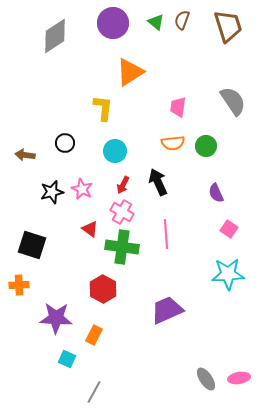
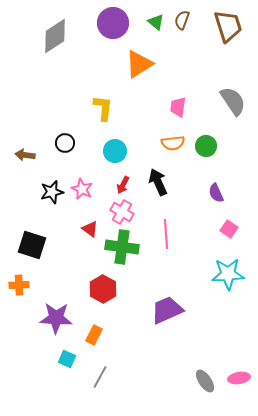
orange triangle: moved 9 px right, 8 px up
gray ellipse: moved 1 px left, 2 px down
gray line: moved 6 px right, 15 px up
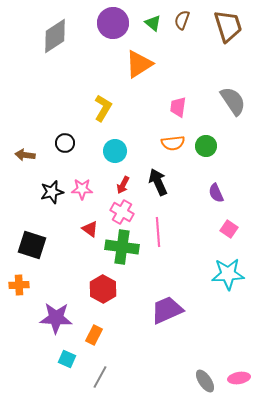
green triangle: moved 3 px left, 1 px down
yellow L-shape: rotated 24 degrees clockwise
pink star: rotated 25 degrees counterclockwise
pink line: moved 8 px left, 2 px up
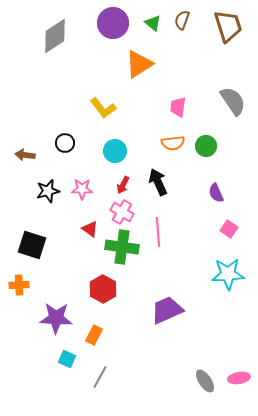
yellow L-shape: rotated 112 degrees clockwise
black star: moved 4 px left, 1 px up
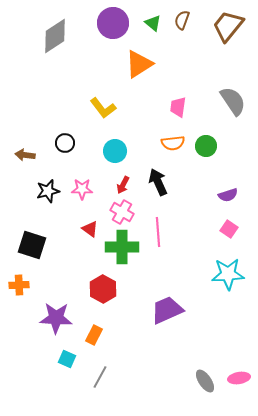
brown trapezoid: rotated 124 degrees counterclockwise
purple semicircle: moved 12 px right, 2 px down; rotated 84 degrees counterclockwise
green cross: rotated 8 degrees counterclockwise
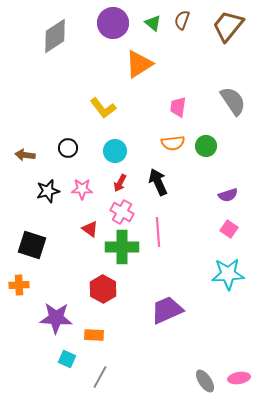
black circle: moved 3 px right, 5 px down
red arrow: moved 3 px left, 2 px up
orange rectangle: rotated 66 degrees clockwise
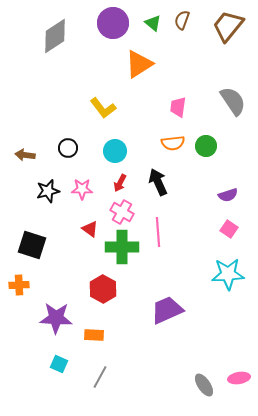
cyan square: moved 8 px left, 5 px down
gray ellipse: moved 1 px left, 4 px down
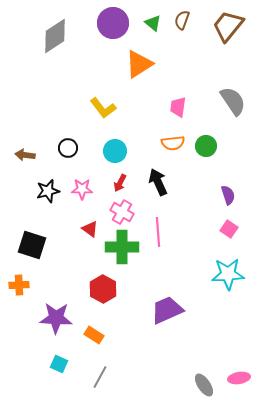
purple semicircle: rotated 90 degrees counterclockwise
orange rectangle: rotated 30 degrees clockwise
